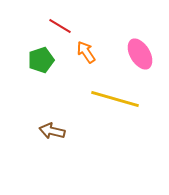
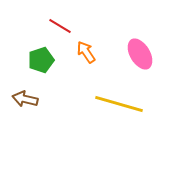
yellow line: moved 4 px right, 5 px down
brown arrow: moved 27 px left, 32 px up
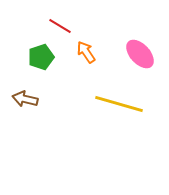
pink ellipse: rotated 12 degrees counterclockwise
green pentagon: moved 3 px up
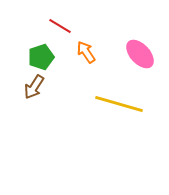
brown arrow: moved 9 px right, 12 px up; rotated 70 degrees counterclockwise
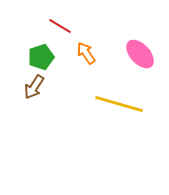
orange arrow: moved 1 px down
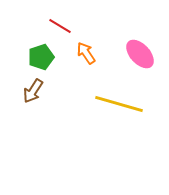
brown arrow: moved 1 px left, 4 px down
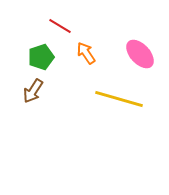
yellow line: moved 5 px up
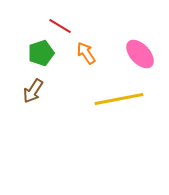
green pentagon: moved 4 px up
yellow line: rotated 27 degrees counterclockwise
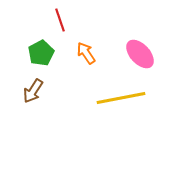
red line: moved 6 px up; rotated 40 degrees clockwise
green pentagon: rotated 10 degrees counterclockwise
yellow line: moved 2 px right, 1 px up
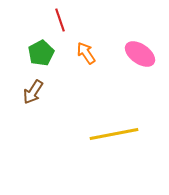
pink ellipse: rotated 12 degrees counterclockwise
brown arrow: moved 1 px down
yellow line: moved 7 px left, 36 px down
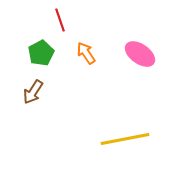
yellow line: moved 11 px right, 5 px down
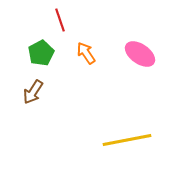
yellow line: moved 2 px right, 1 px down
